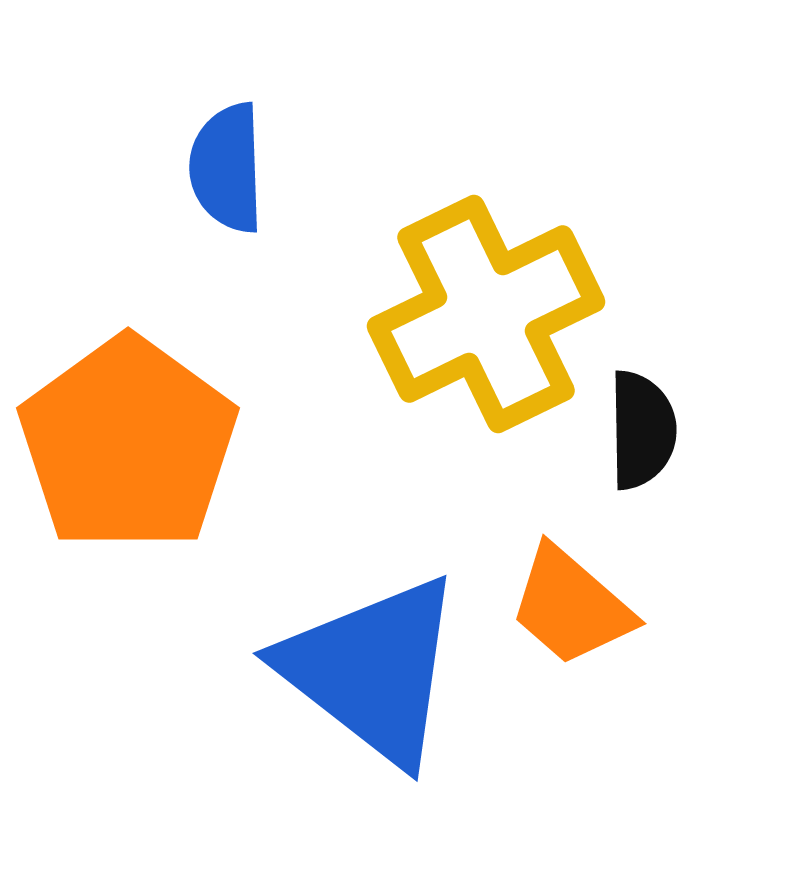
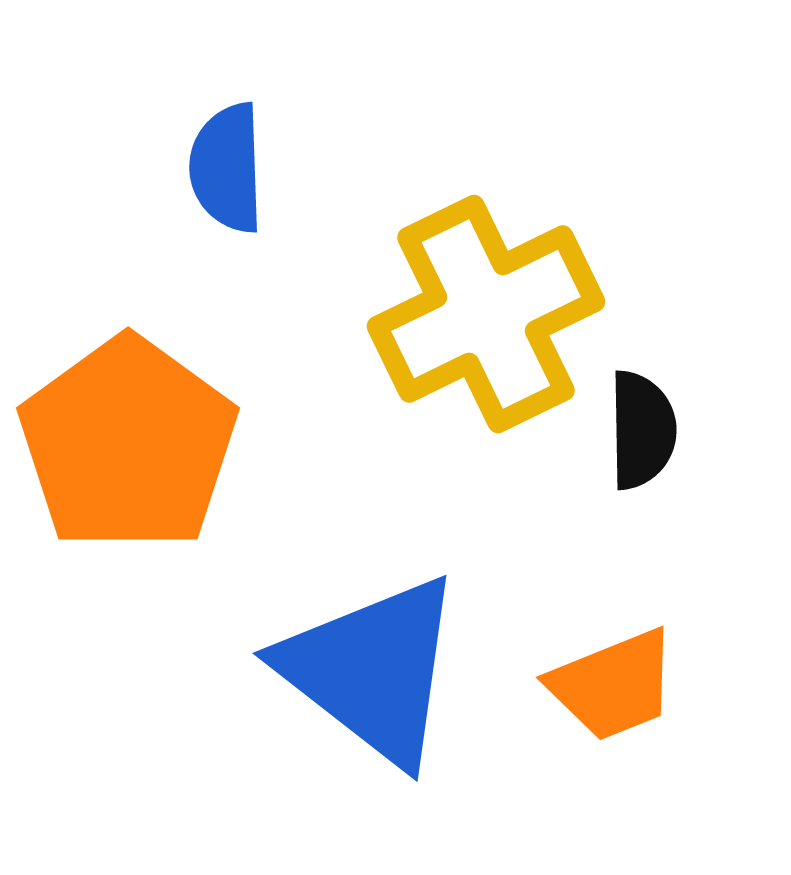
orange trapezoid: moved 42 px right, 79 px down; rotated 63 degrees counterclockwise
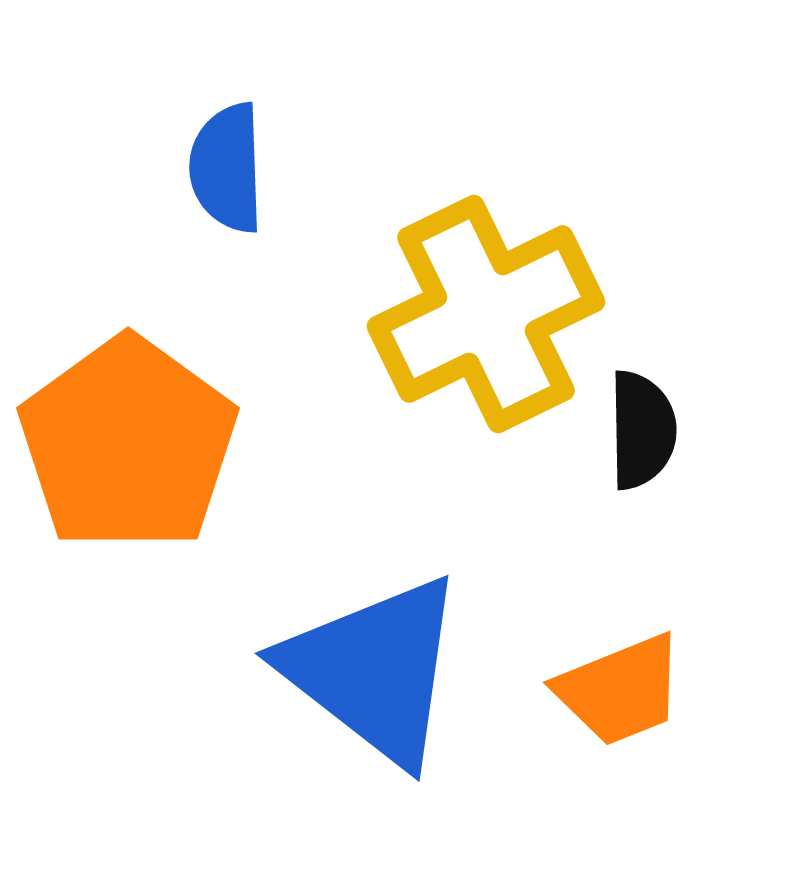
blue triangle: moved 2 px right
orange trapezoid: moved 7 px right, 5 px down
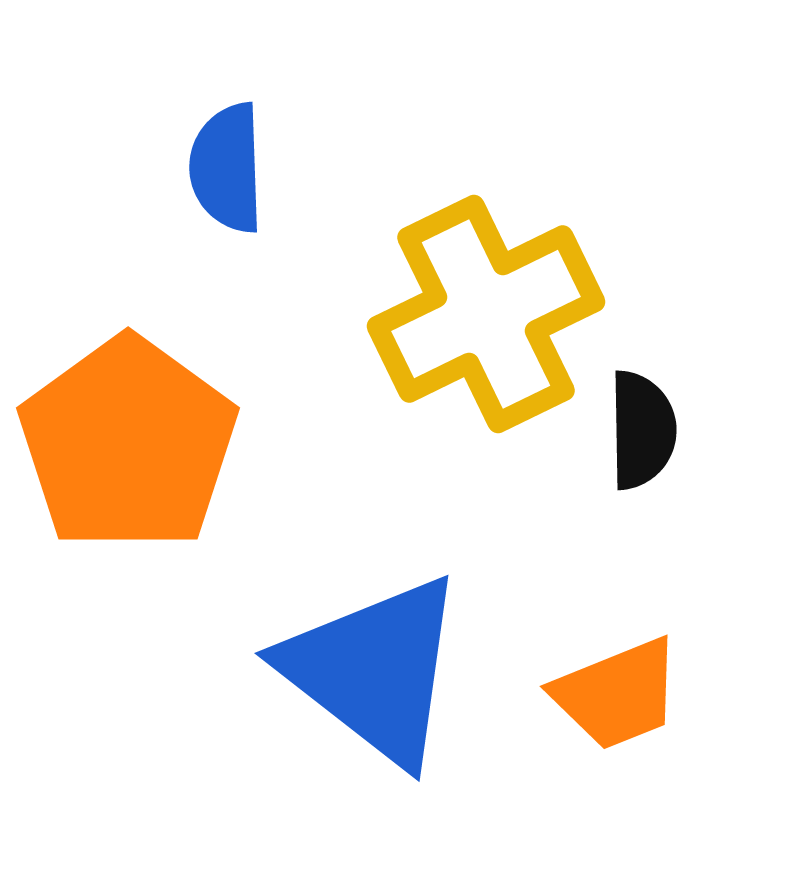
orange trapezoid: moved 3 px left, 4 px down
